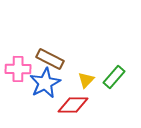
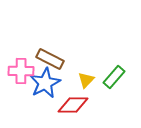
pink cross: moved 3 px right, 2 px down
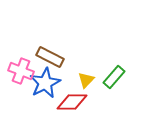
brown rectangle: moved 2 px up
pink cross: rotated 20 degrees clockwise
red diamond: moved 1 px left, 3 px up
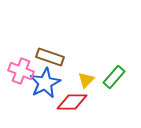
brown rectangle: rotated 8 degrees counterclockwise
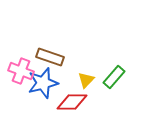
blue star: moved 2 px left; rotated 12 degrees clockwise
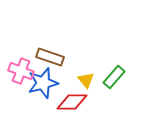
yellow triangle: rotated 24 degrees counterclockwise
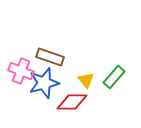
blue star: moved 1 px right
